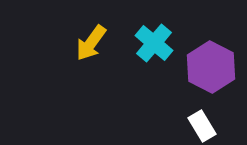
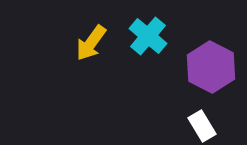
cyan cross: moved 6 px left, 7 px up
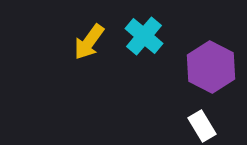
cyan cross: moved 4 px left
yellow arrow: moved 2 px left, 1 px up
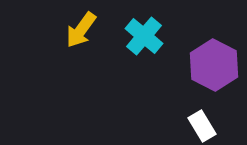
yellow arrow: moved 8 px left, 12 px up
purple hexagon: moved 3 px right, 2 px up
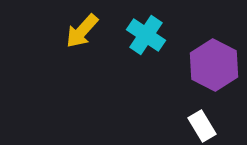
yellow arrow: moved 1 px right, 1 px down; rotated 6 degrees clockwise
cyan cross: moved 2 px right, 1 px up; rotated 6 degrees counterclockwise
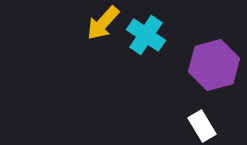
yellow arrow: moved 21 px right, 8 px up
purple hexagon: rotated 18 degrees clockwise
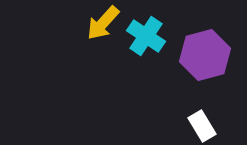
cyan cross: moved 1 px down
purple hexagon: moved 9 px left, 10 px up
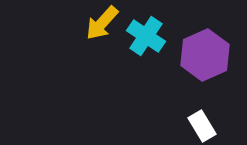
yellow arrow: moved 1 px left
purple hexagon: rotated 9 degrees counterclockwise
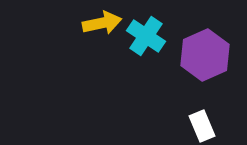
yellow arrow: rotated 144 degrees counterclockwise
white rectangle: rotated 8 degrees clockwise
